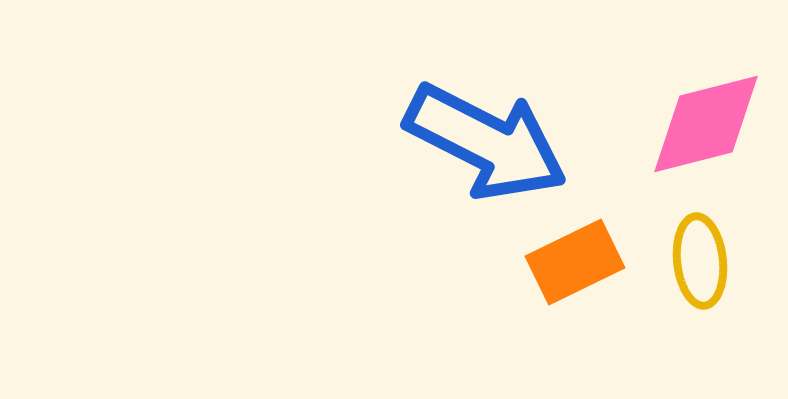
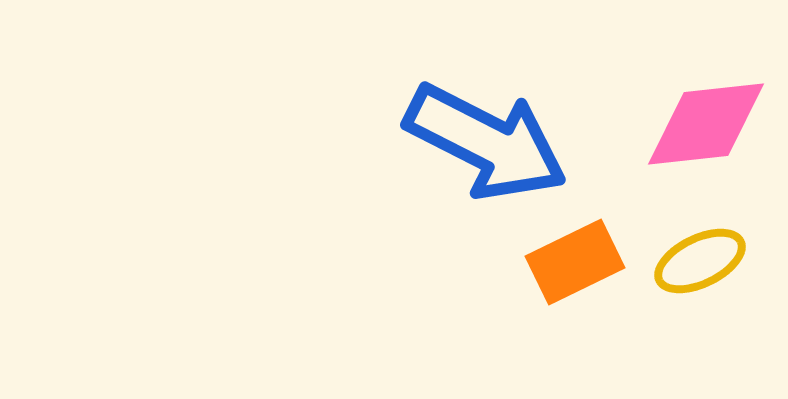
pink diamond: rotated 8 degrees clockwise
yellow ellipse: rotated 70 degrees clockwise
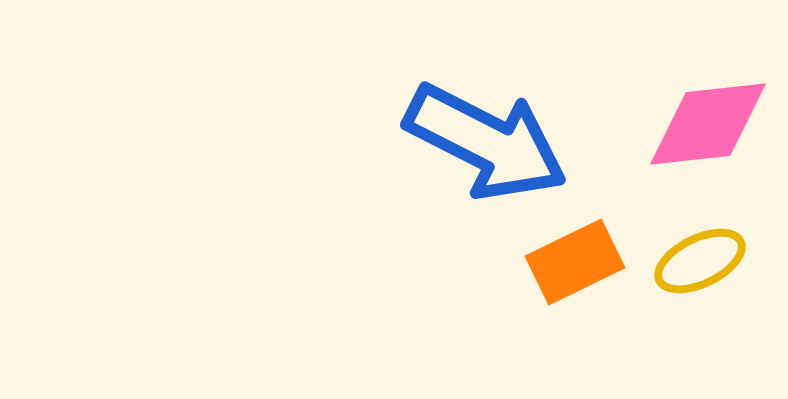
pink diamond: moved 2 px right
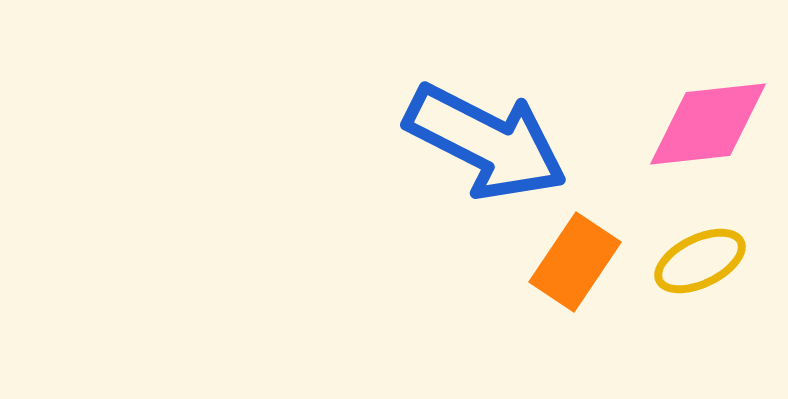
orange rectangle: rotated 30 degrees counterclockwise
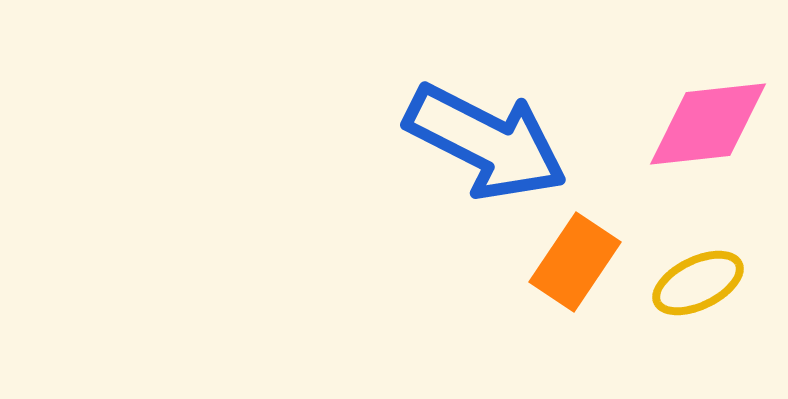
yellow ellipse: moved 2 px left, 22 px down
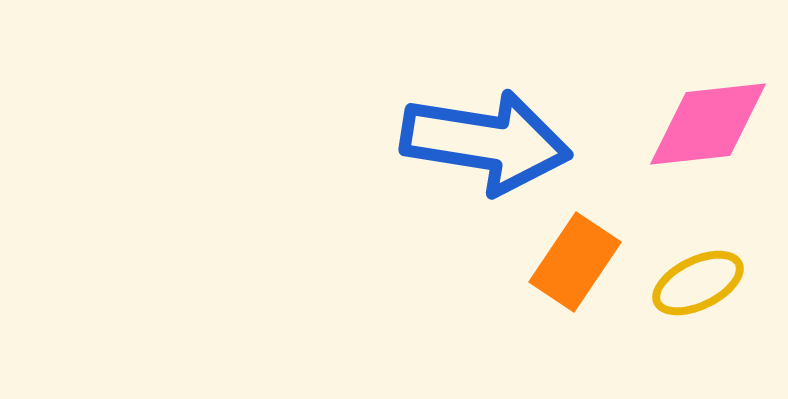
blue arrow: rotated 18 degrees counterclockwise
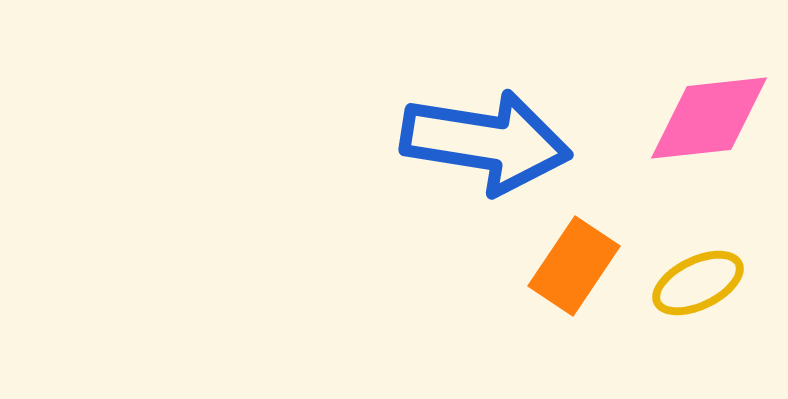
pink diamond: moved 1 px right, 6 px up
orange rectangle: moved 1 px left, 4 px down
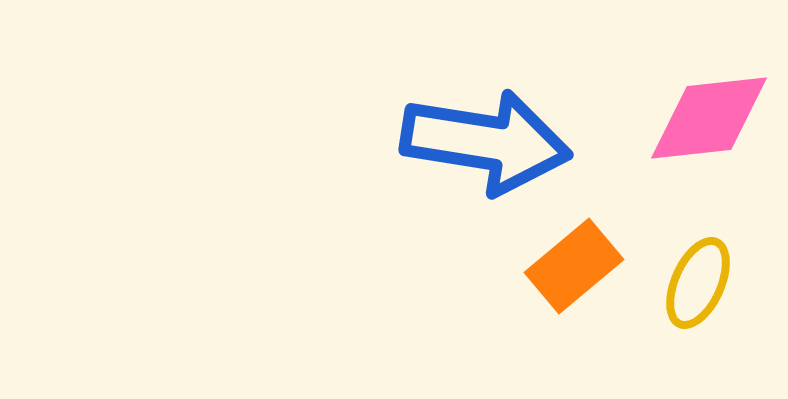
orange rectangle: rotated 16 degrees clockwise
yellow ellipse: rotated 40 degrees counterclockwise
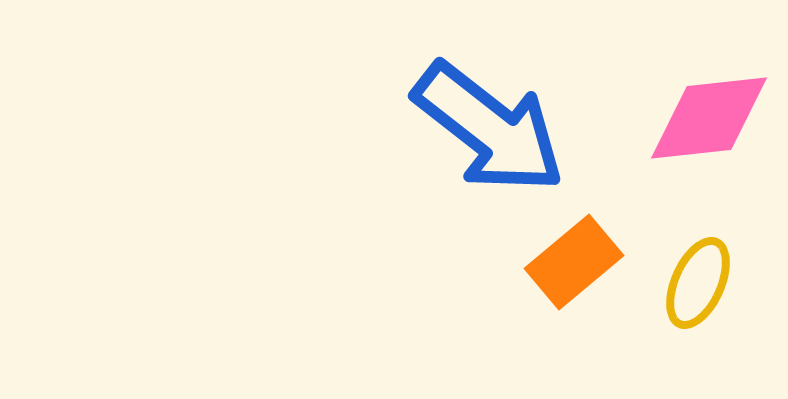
blue arrow: moved 3 px right, 14 px up; rotated 29 degrees clockwise
orange rectangle: moved 4 px up
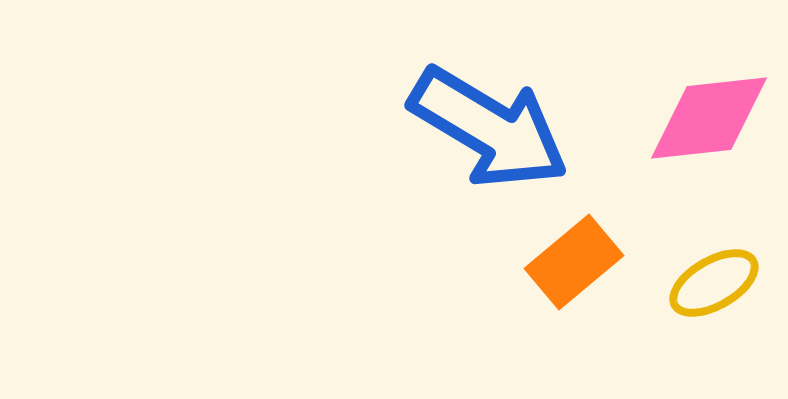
blue arrow: rotated 7 degrees counterclockwise
yellow ellipse: moved 16 px right; rotated 36 degrees clockwise
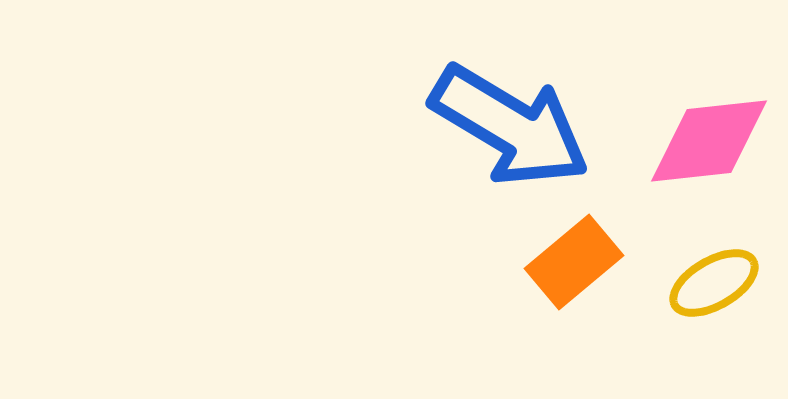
pink diamond: moved 23 px down
blue arrow: moved 21 px right, 2 px up
